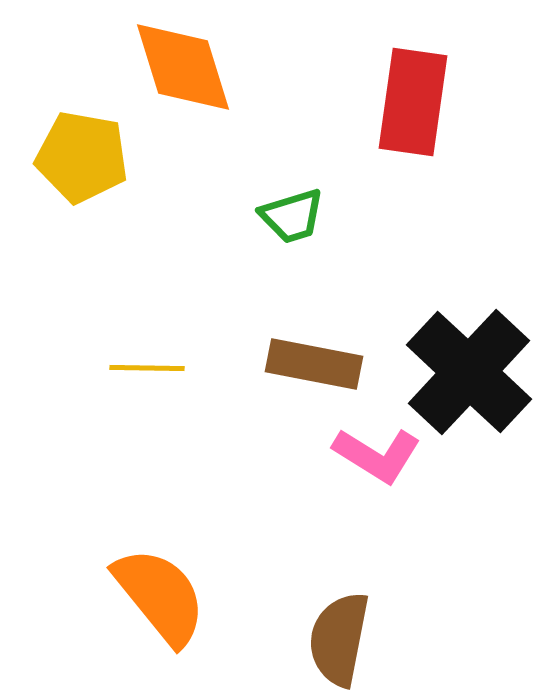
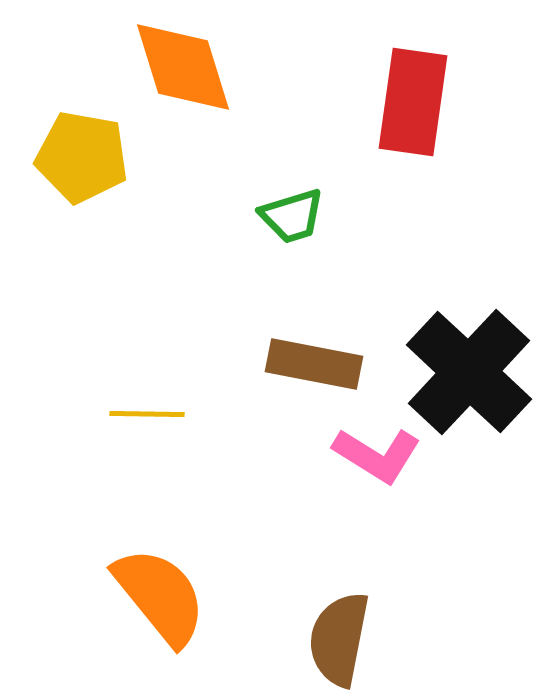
yellow line: moved 46 px down
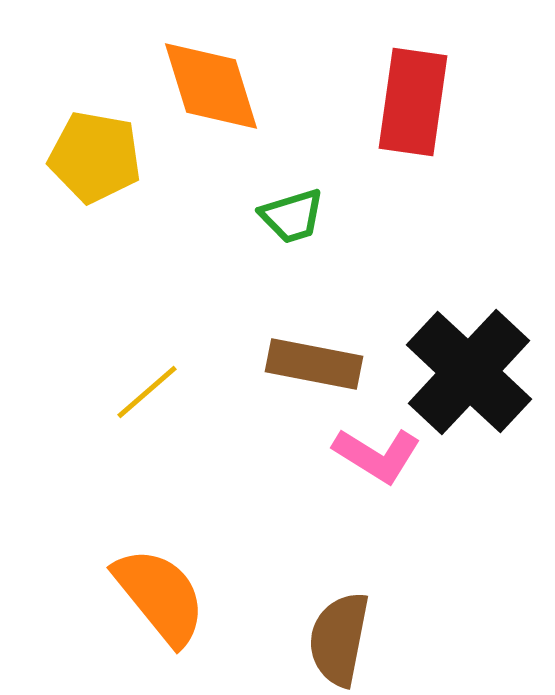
orange diamond: moved 28 px right, 19 px down
yellow pentagon: moved 13 px right
yellow line: moved 22 px up; rotated 42 degrees counterclockwise
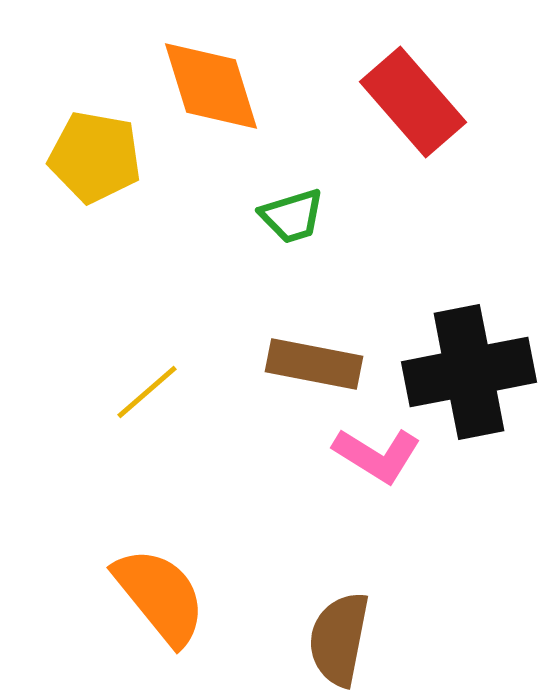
red rectangle: rotated 49 degrees counterclockwise
black cross: rotated 36 degrees clockwise
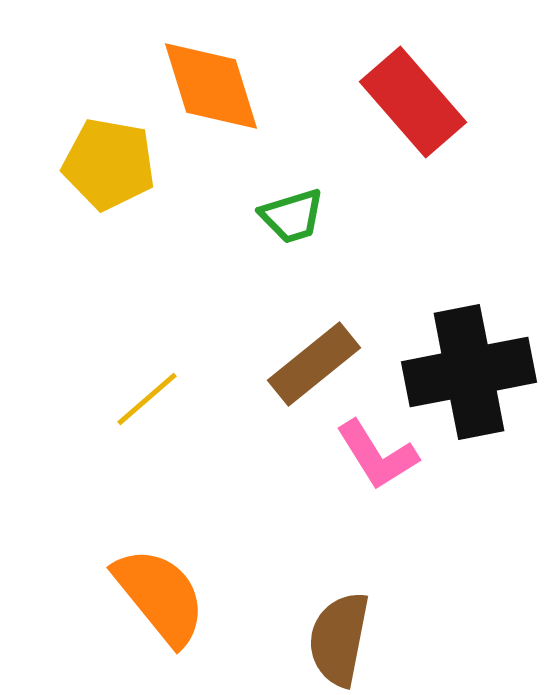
yellow pentagon: moved 14 px right, 7 px down
brown rectangle: rotated 50 degrees counterclockwise
yellow line: moved 7 px down
pink L-shape: rotated 26 degrees clockwise
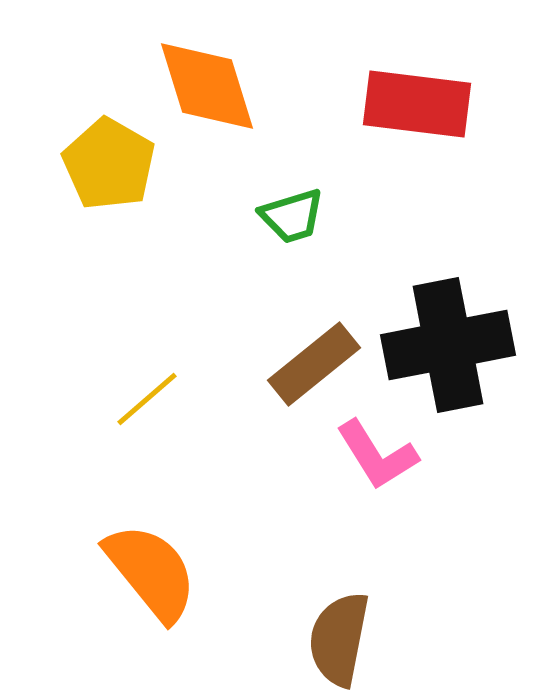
orange diamond: moved 4 px left
red rectangle: moved 4 px right, 2 px down; rotated 42 degrees counterclockwise
yellow pentagon: rotated 20 degrees clockwise
black cross: moved 21 px left, 27 px up
orange semicircle: moved 9 px left, 24 px up
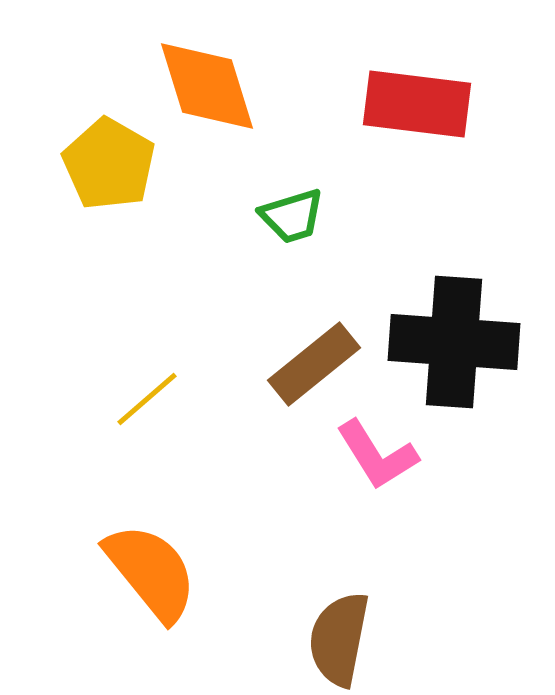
black cross: moved 6 px right, 3 px up; rotated 15 degrees clockwise
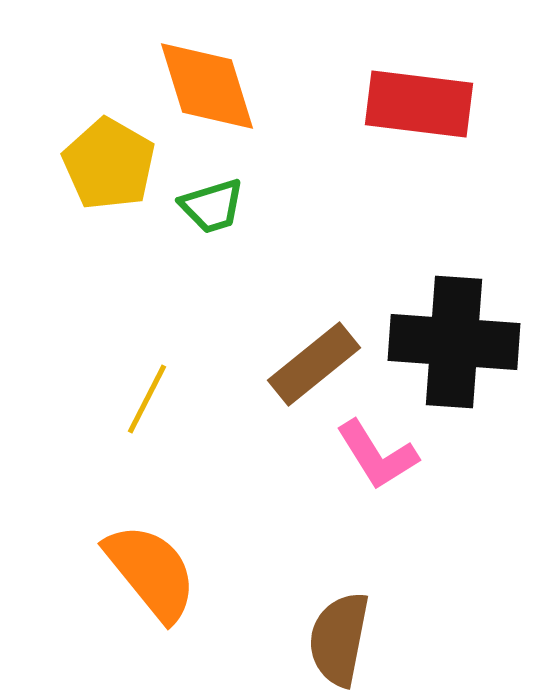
red rectangle: moved 2 px right
green trapezoid: moved 80 px left, 10 px up
yellow line: rotated 22 degrees counterclockwise
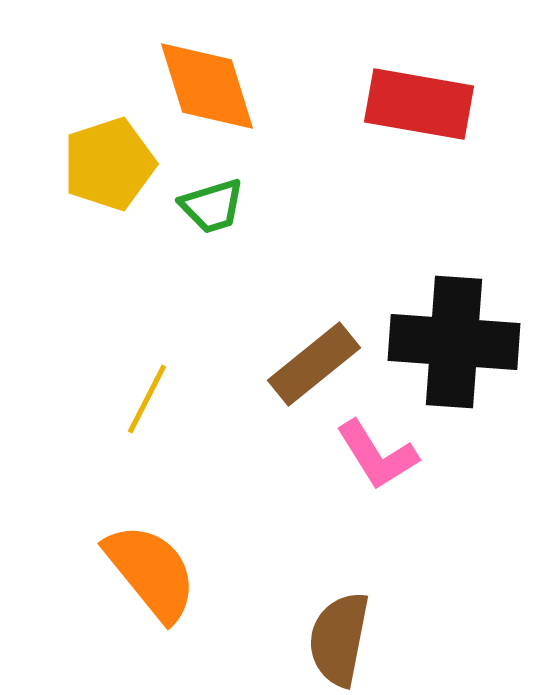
red rectangle: rotated 3 degrees clockwise
yellow pentagon: rotated 24 degrees clockwise
